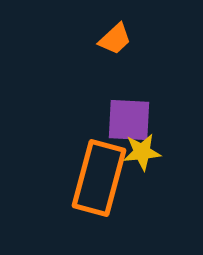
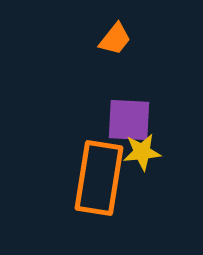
orange trapezoid: rotated 9 degrees counterclockwise
orange rectangle: rotated 6 degrees counterclockwise
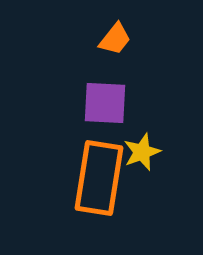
purple square: moved 24 px left, 17 px up
yellow star: rotated 15 degrees counterclockwise
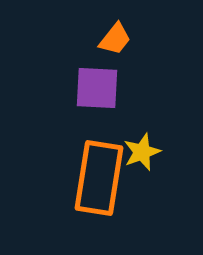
purple square: moved 8 px left, 15 px up
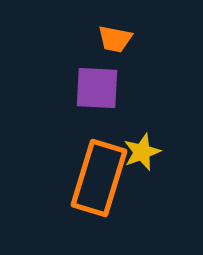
orange trapezoid: rotated 63 degrees clockwise
orange rectangle: rotated 8 degrees clockwise
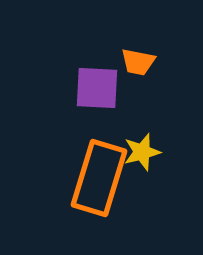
orange trapezoid: moved 23 px right, 23 px down
yellow star: rotated 6 degrees clockwise
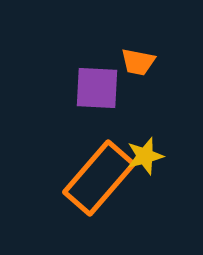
yellow star: moved 3 px right, 4 px down
orange rectangle: rotated 24 degrees clockwise
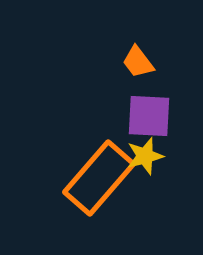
orange trapezoid: rotated 42 degrees clockwise
purple square: moved 52 px right, 28 px down
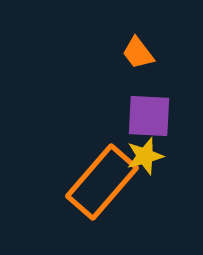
orange trapezoid: moved 9 px up
orange rectangle: moved 3 px right, 4 px down
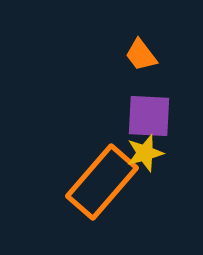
orange trapezoid: moved 3 px right, 2 px down
yellow star: moved 3 px up
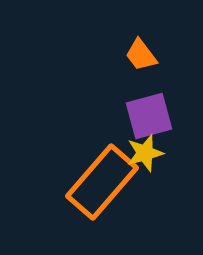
purple square: rotated 18 degrees counterclockwise
